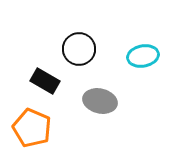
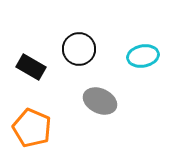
black rectangle: moved 14 px left, 14 px up
gray ellipse: rotated 12 degrees clockwise
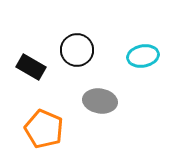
black circle: moved 2 px left, 1 px down
gray ellipse: rotated 16 degrees counterclockwise
orange pentagon: moved 12 px right, 1 px down
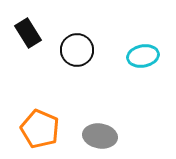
black rectangle: moved 3 px left, 34 px up; rotated 28 degrees clockwise
gray ellipse: moved 35 px down
orange pentagon: moved 4 px left
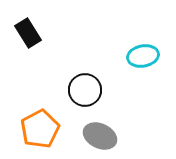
black circle: moved 8 px right, 40 px down
orange pentagon: rotated 21 degrees clockwise
gray ellipse: rotated 16 degrees clockwise
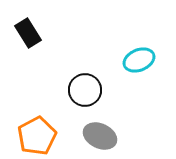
cyan ellipse: moved 4 px left, 4 px down; rotated 12 degrees counterclockwise
orange pentagon: moved 3 px left, 7 px down
